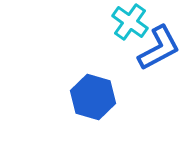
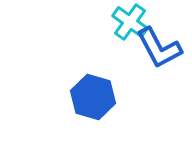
blue L-shape: rotated 90 degrees clockwise
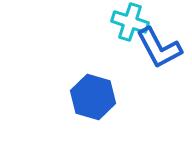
cyan cross: rotated 18 degrees counterclockwise
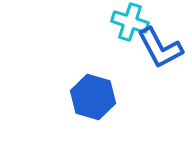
blue L-shape: moved 1 px right
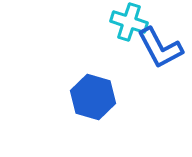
cyan cross: moved 1 px left
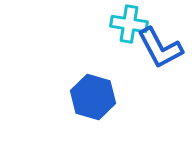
cyan cross: moved 2 px down; rotated 9 degrees counterclockwise
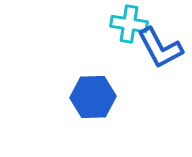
blue hexagon: rotated 18 degrees counterclockwise
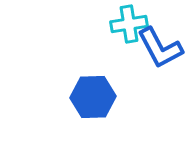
cyan cross: rotated 18 degrees counterclockwise
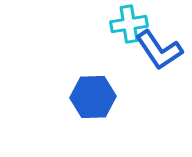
blue L-shape: moved 1 px left, 2 px down; rotated 6 degrees counterclockwise
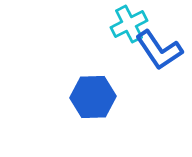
cyan cross: rotated 18 degrees counterclockwise
